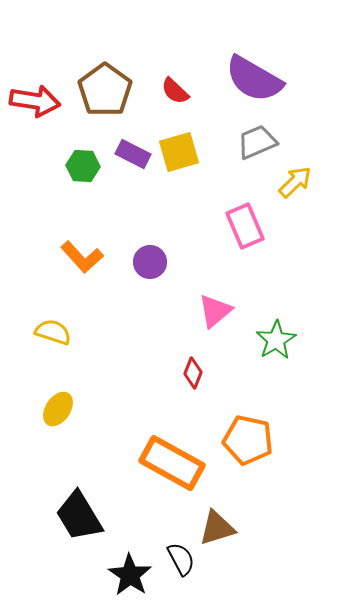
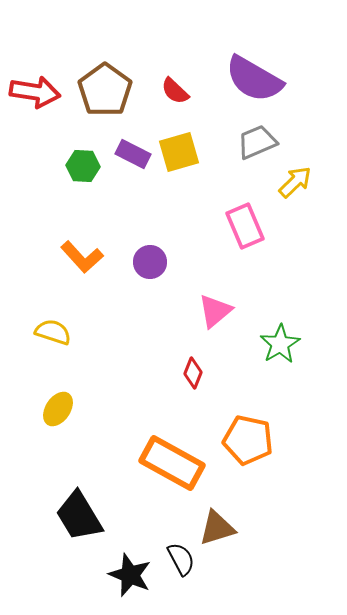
red arrow: moved 9 px up
green star: moved 4 px right, 4 px down
black star: rotated 12 degrees counterclockwise
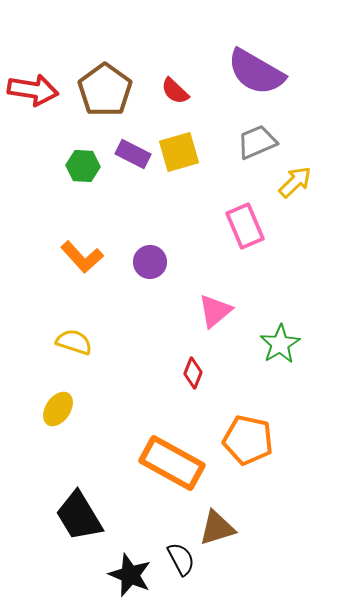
purple semicircle: moved 2 px right, 7 px up
red arrow: moved 2 px left, 2 px up
yellow semicircle: moved 21 px right, 10 px down
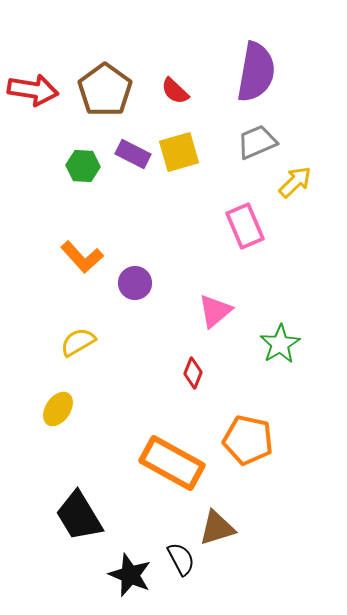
purple semicircle: rotated 110 degrees counterclockwise
purple circle: moved 15 px left, 21 px down
yellow semicircle: moved 4 px right; rotated 48 degrees counterclockwise
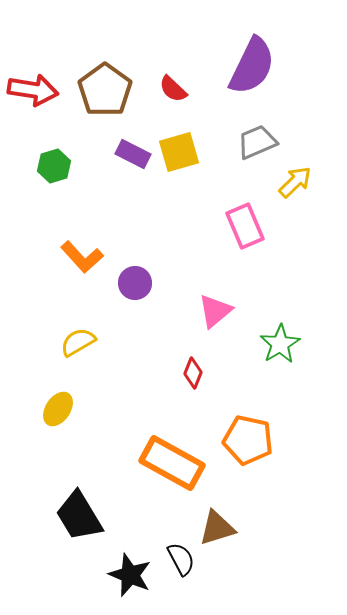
purple semicircle: moved 4 px left, 6 px up; rotated 16 degrees clockwise
red semicircle: moved 2 px left, 2 px up
green hexagon: moved 29 px left; rotated 20 degrees counterclockwise
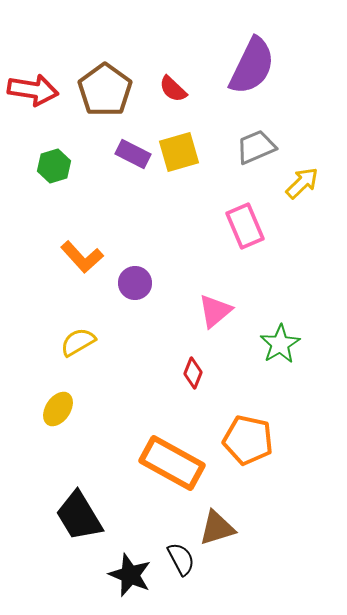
gray trapezoid: moved 1 px left, 5 px down
yellow arrow: moved 7 px right, 1 px down
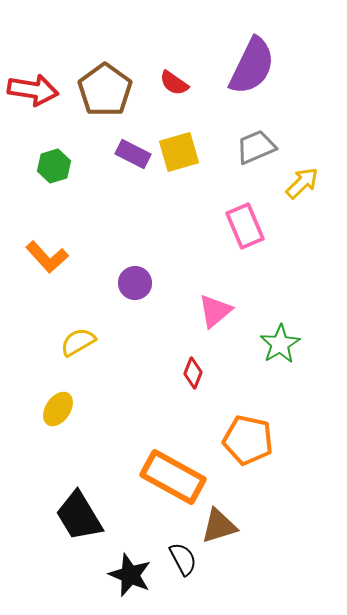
red semicircle: moved 1 px right, 6 px up; rotated 8 degrees counterclockwise
orange L-shape: moved 35 px left
orange rectangle: moved 1 px right, 14 px down
brown triangle: moved 2 px right, 2 px up
black semicircle: moved 2 px right
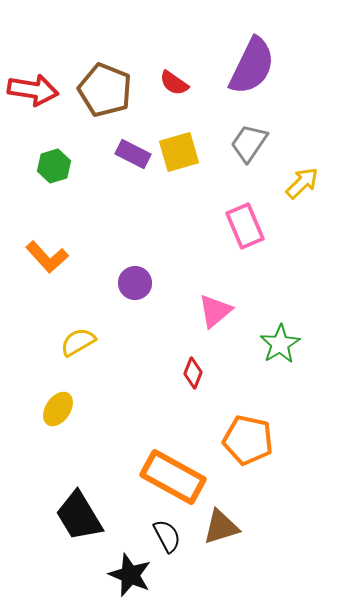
brown pentagon: rotated 14 degrees counterclockwise
gray trapezoid: moved 7 px left, 4 px up; rotated 33 degrees counterclockwise
brown triangle: moved 2 px right, 1 px down
black semicircle: moved 16 px left, 23 px up
